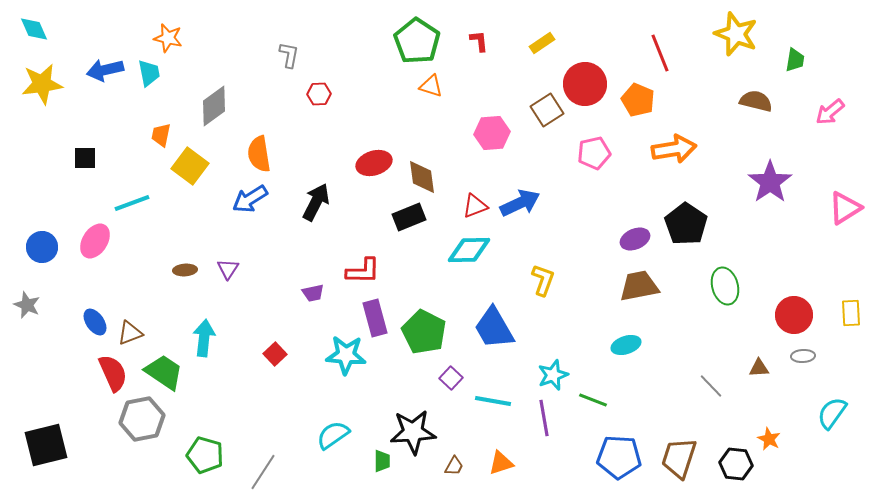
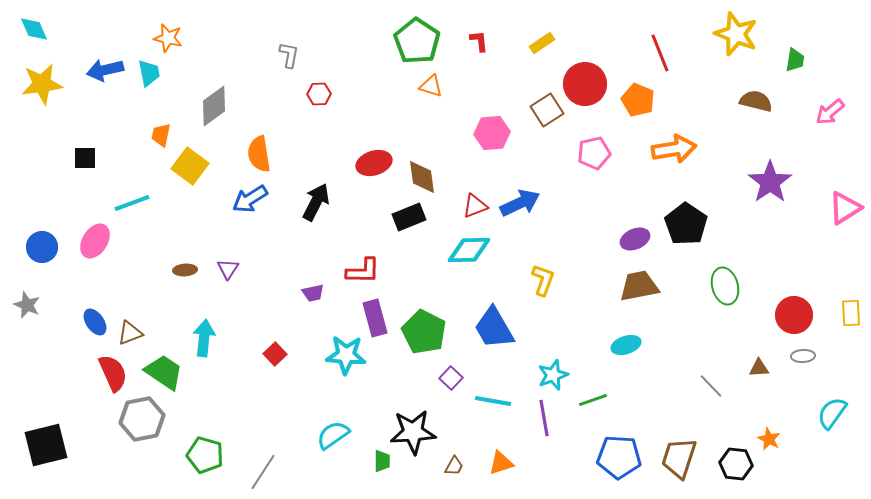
green line at (593, 400): rotated 40 degrees counterclockwise
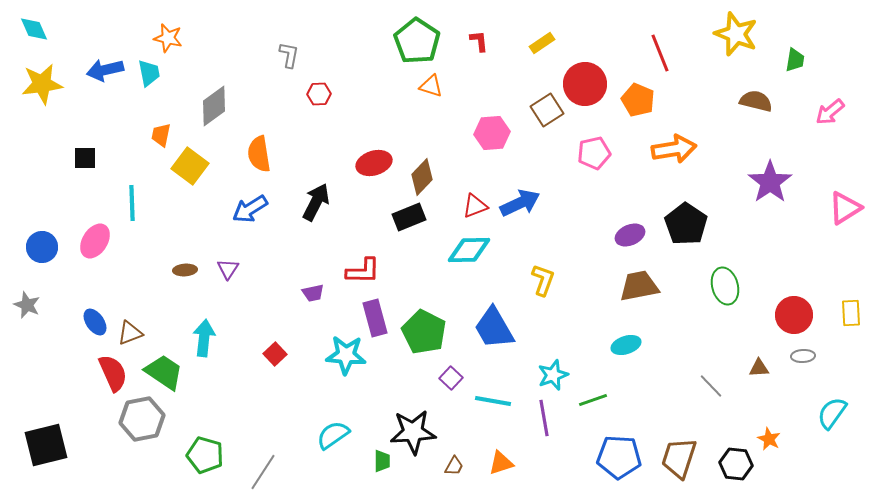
brown diamond at (422, 177): rotated 51 degrees clockwise
blue arrow at (250, 199): moved 10 px down
cyan line at (132, 203): rotated 72 degrees counterclockwise
purple ellipse at (635, 239): moved 5 px left, 4 px up
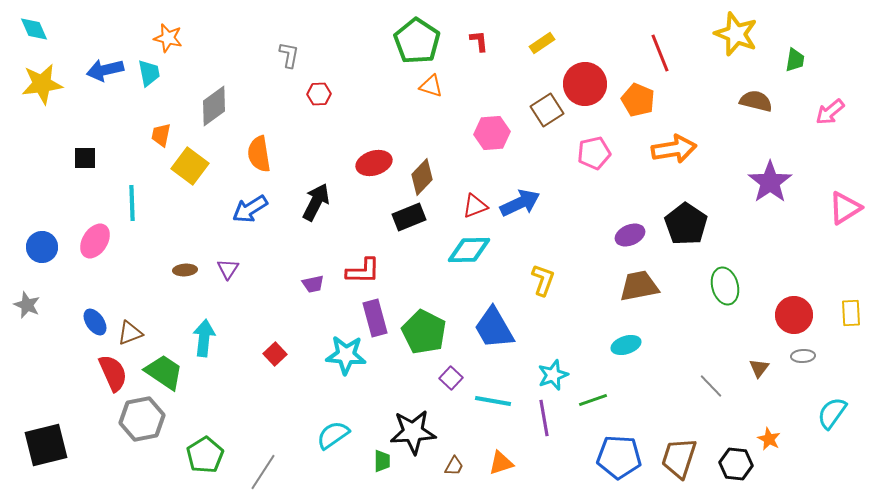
purple trapezoid at (313, 293): moved 9 px up
brown triangle at (759, 368): rotated 50 degrees counterclockwise
green pentagon at (205, 455): rotated 24 degrees clockwise
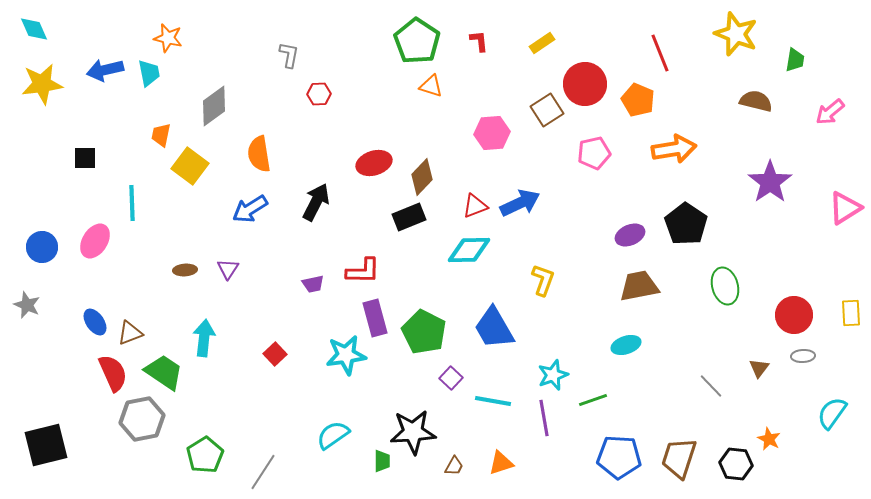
cyan star at (346, 355): rotated 12 degrees counterclockwise
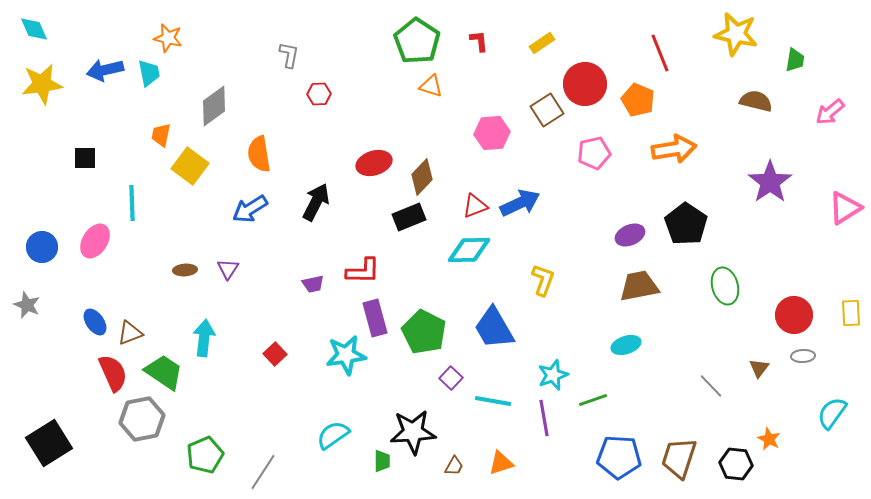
yellow star at (736, 34): rotated 9 degrees counterclockwise
black square at (46, 445): moved 3 px right, 2 px up; rotated 18 degrees counterclockwise
green pentagon at (205, 455): rotated 9 degrees clockwise
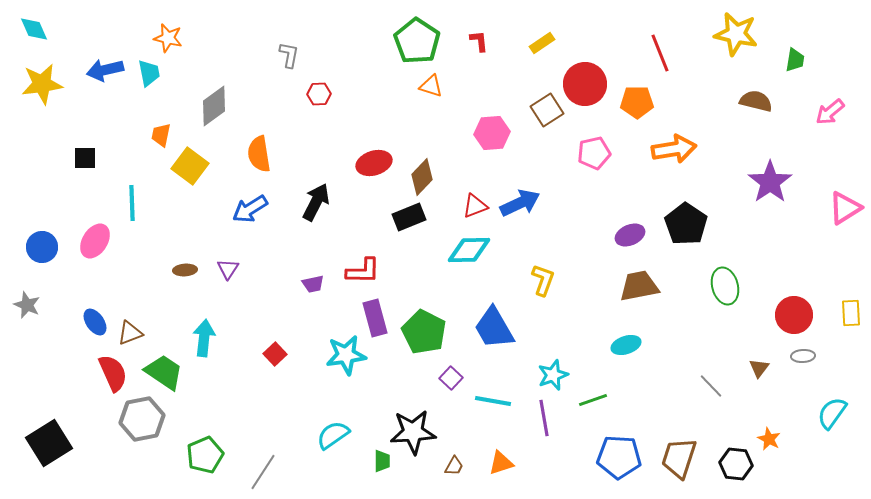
orange pentagon at (638, 100): moved 1 px left, 2 px down; rotated 24 degrees counterclockwise
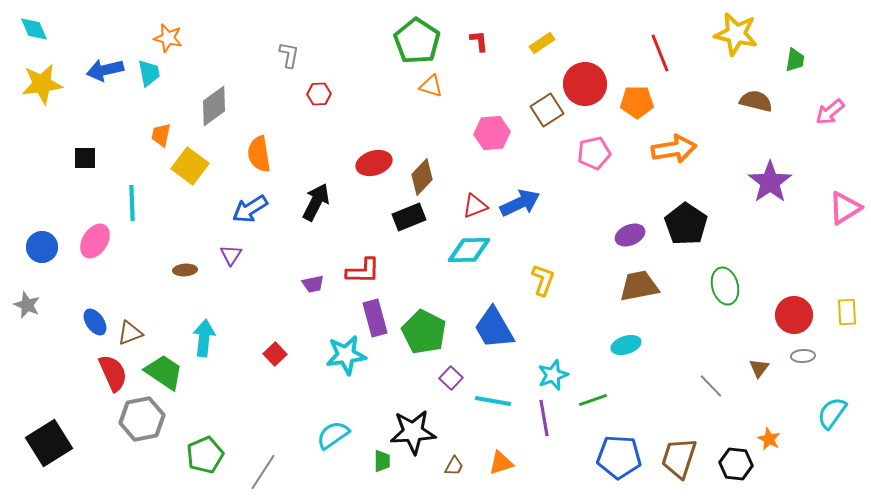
purple triangle at (228, 269): moved 3 px right, 14 px up
yellow rectangle at (851, 313): moved 4 px left, 1 px up
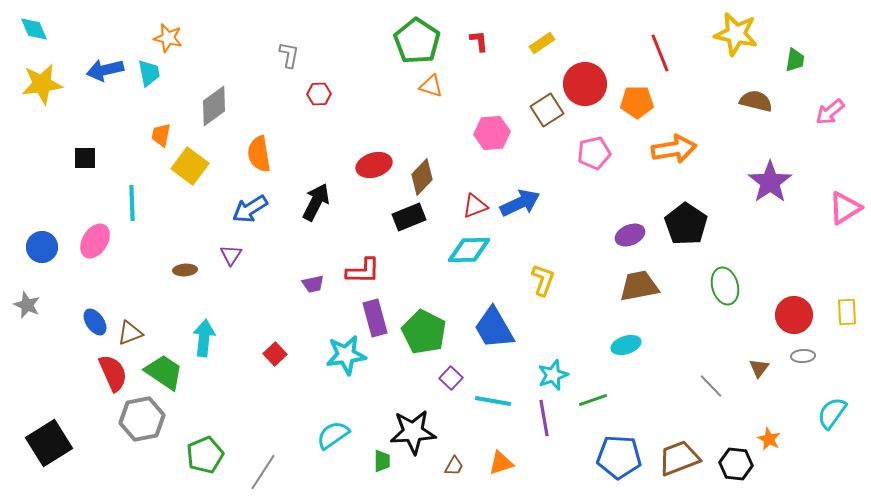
red ellipse at (374, 163): moved 2 px down
brown trapezoid at (679, 458): rotated 51 degrees clockwise
